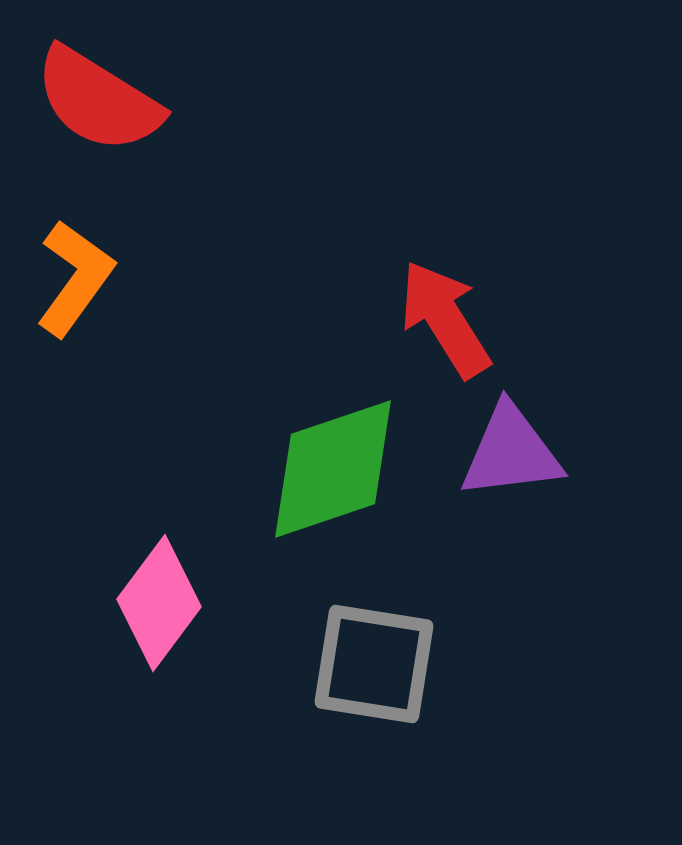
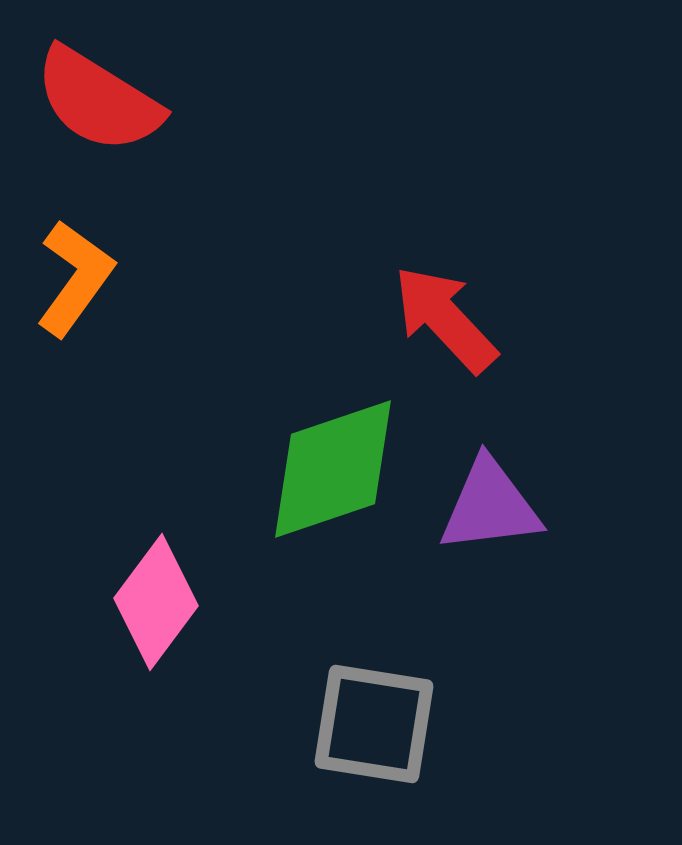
red arrow: rotated 11 degrees counterclockwise
purple triangle: moved 21 px left, 54 px down
pink diamond: moved 3 px left, 1 px up
gray square: moved 60 px down
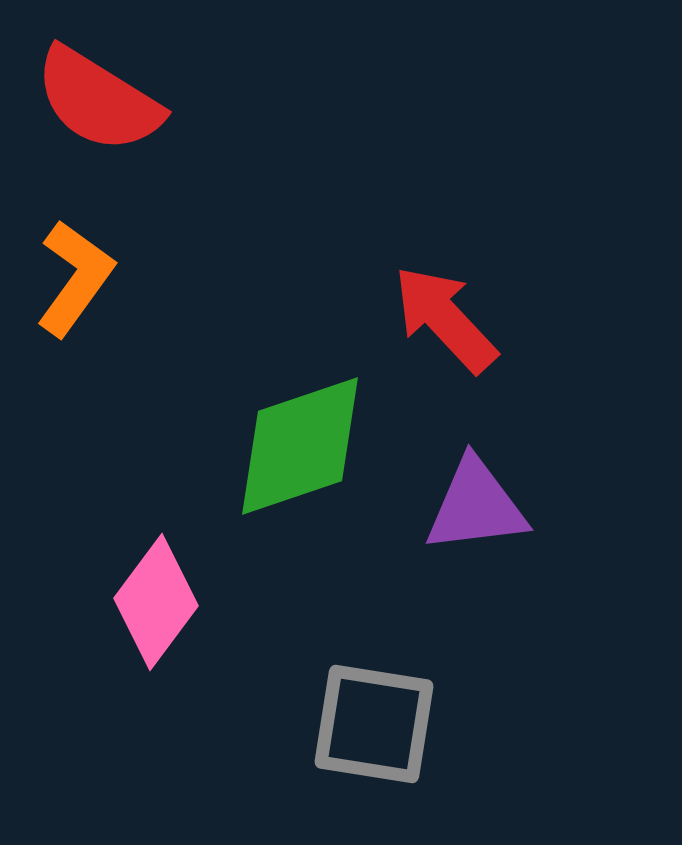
green diamond: moved 33 px left, 23 px up
purple triangle: moved 14 px left
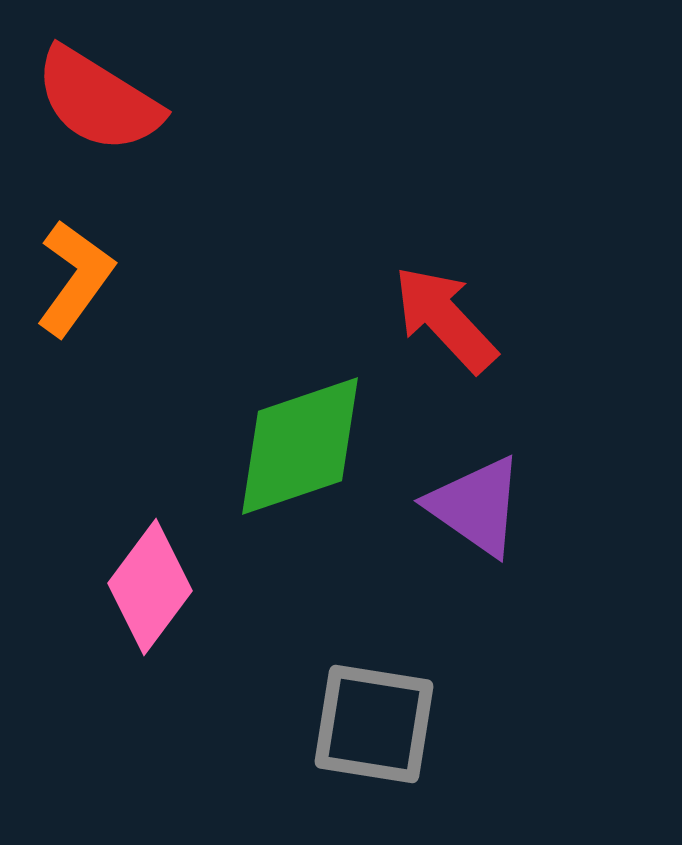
purple triangle: rotated 42 degrees clockwise
pink diamond: moved 6 px left, 15 px up
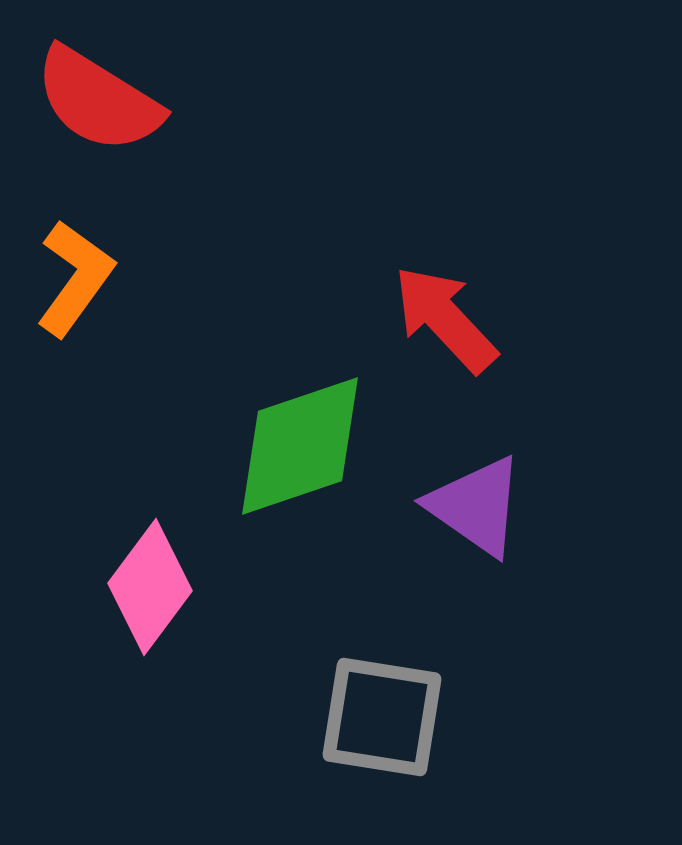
gray square: moved 8 px right, 7 px up
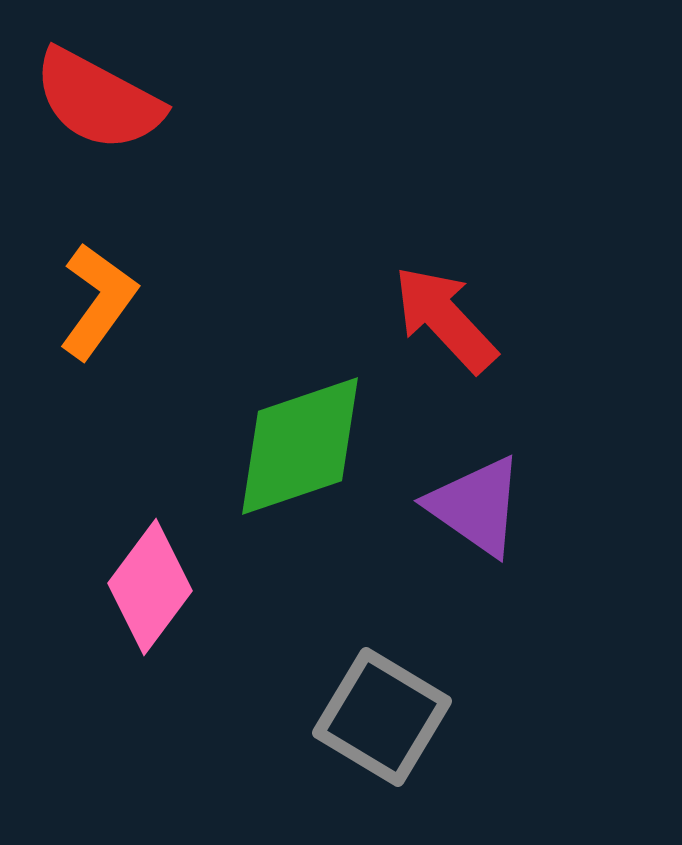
red semicircle: rotated 4 degrees counterclockwise
orange L-shape: moved 23 px right, 23 px down
gray square: rotated 22 degrees clockwise
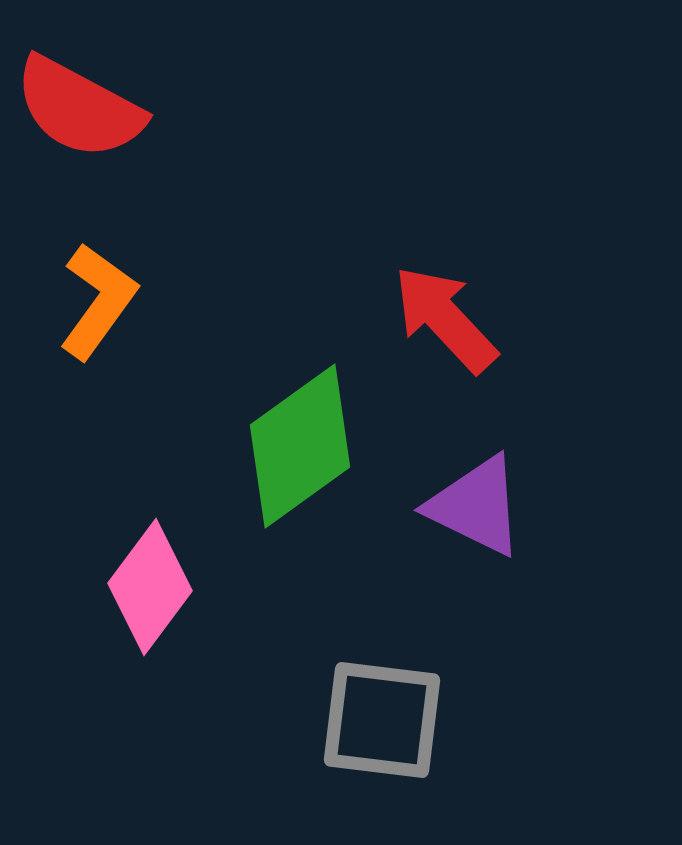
red semicircle: moved 19 px left, 8 px down
green diamond: rotated 17 degrees counterclockwise
purple triangle: rotated 9 degrees counterclockwise
gray square: moved 3 px down; rotated 24 degrees counterclockwise
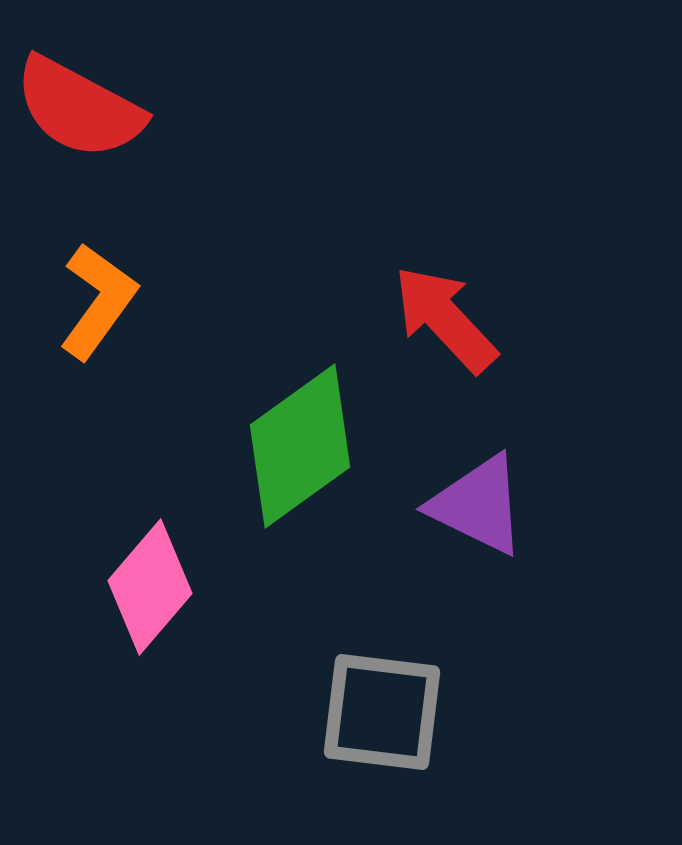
purple triangle: moved 2 px right, 1 px up
pink diamond: rotated 4 degrees clockwise
gray square: moved 8 px up
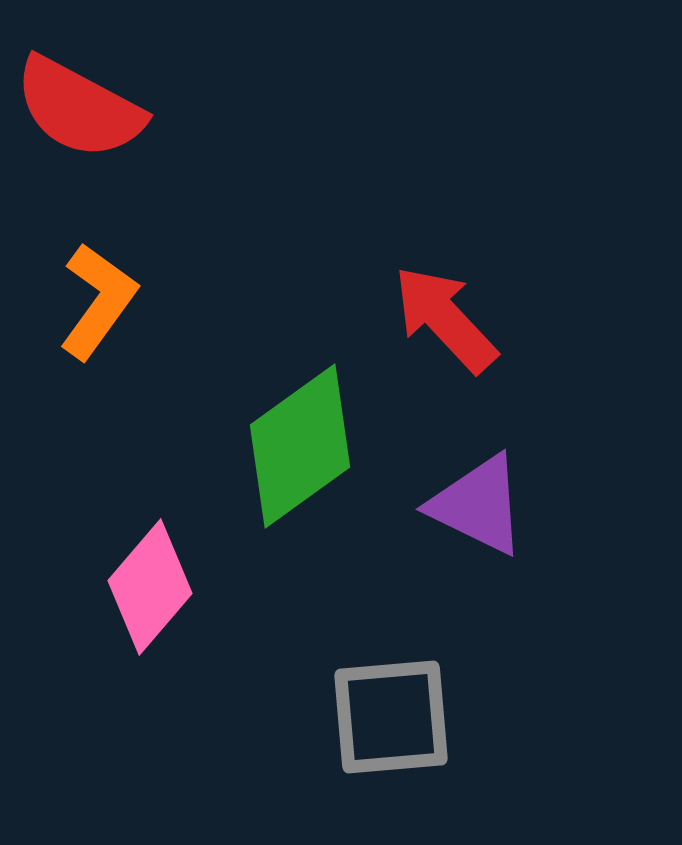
gray square: moved 9 px right, 5 px down; rotated 12 degrees counterclockwise
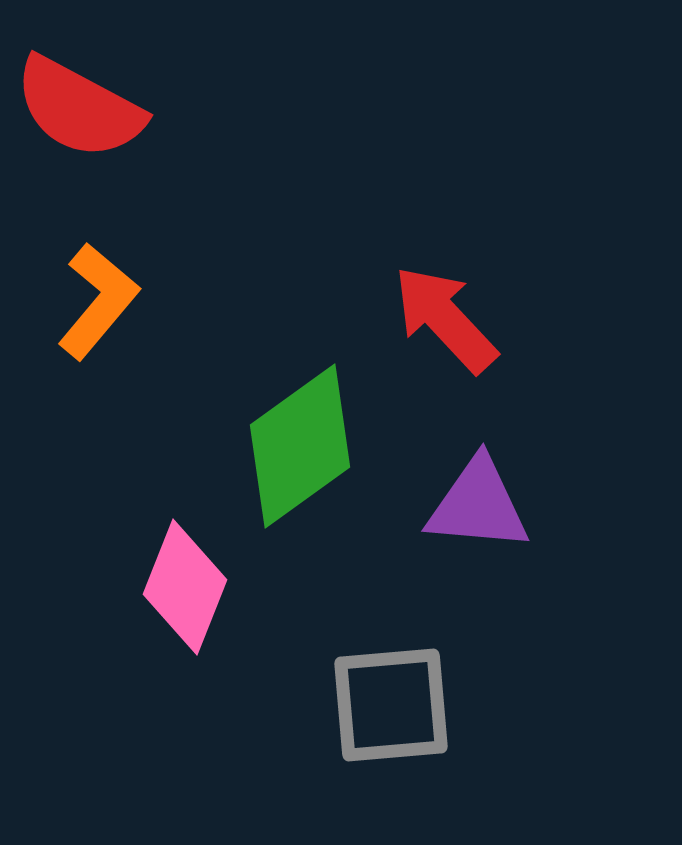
orange L-shape: rotated 4 degrees clockwise
purple triangle: rotated 21 degrees counterclockwise
pink diamond: moved 35 px right; rotated 19 degrees counterclockwise
gray square: moved 12 px up
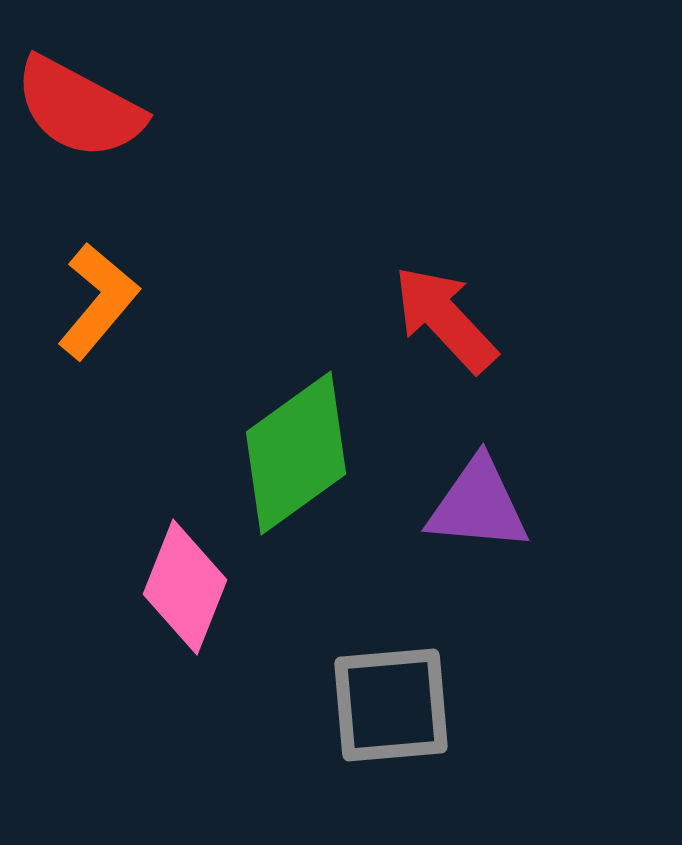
green diamond: moved 4 px left, 7 px down
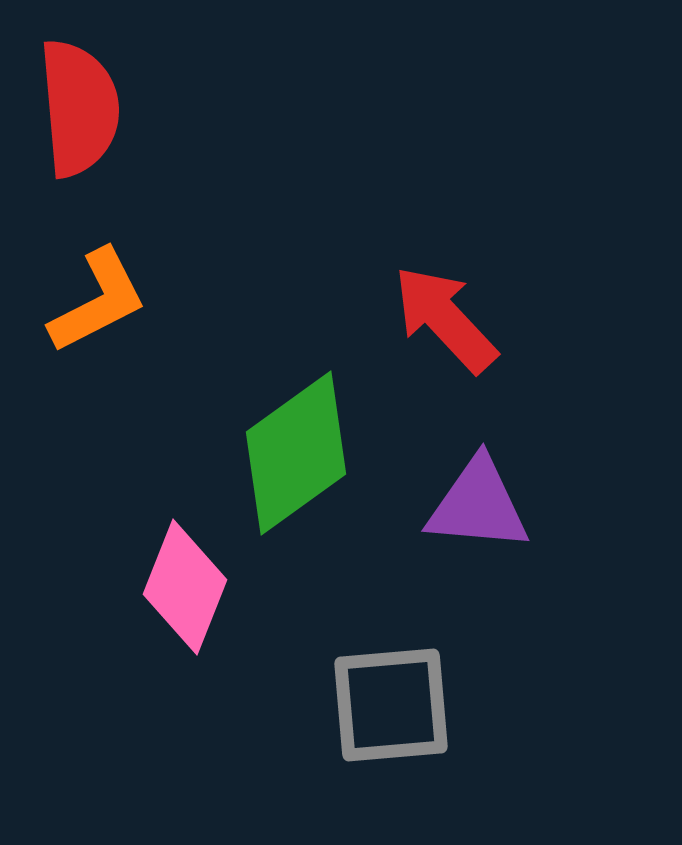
red semicircle: rotated 123 degrees counterclockwise
orange L-shape: rotated 23 degrees clockwise
